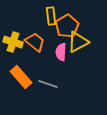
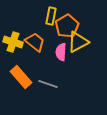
yellow rectangle: rotated 18 degrees clockwise
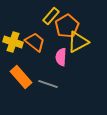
yellow rectangle: rotated 30 degrees clockwise
pink semicircle: moved 5 px down
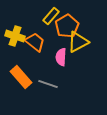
yellow cross: moved 2 px right, 6 px up
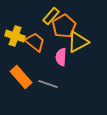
orange pentagon: moved 3 px left
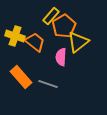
yellow triangle: rotated 10 degrees counterclockwise
